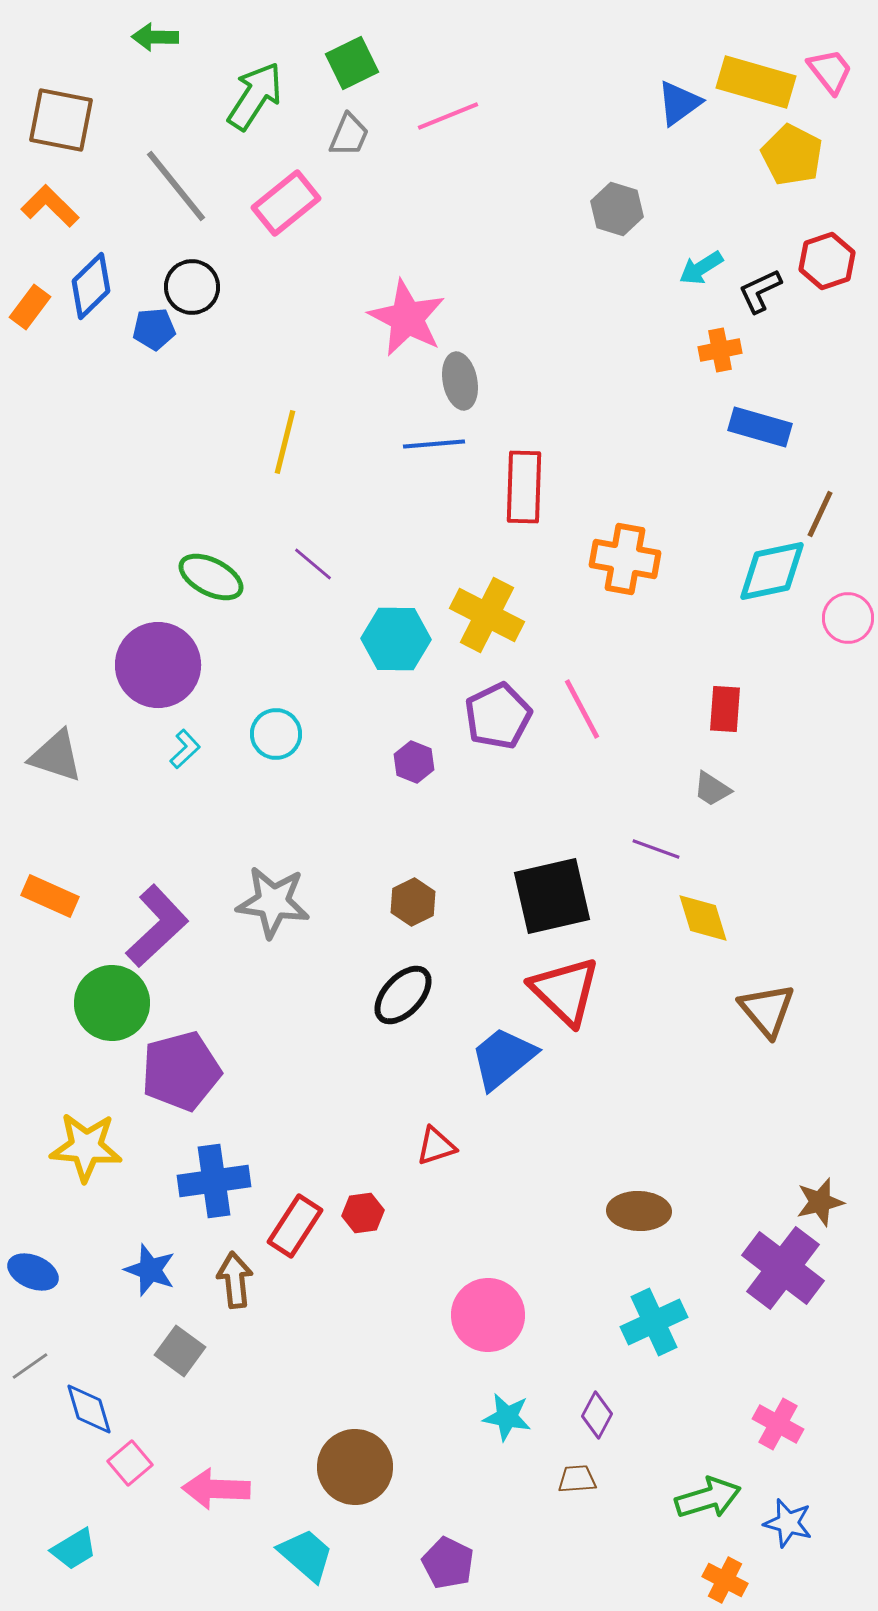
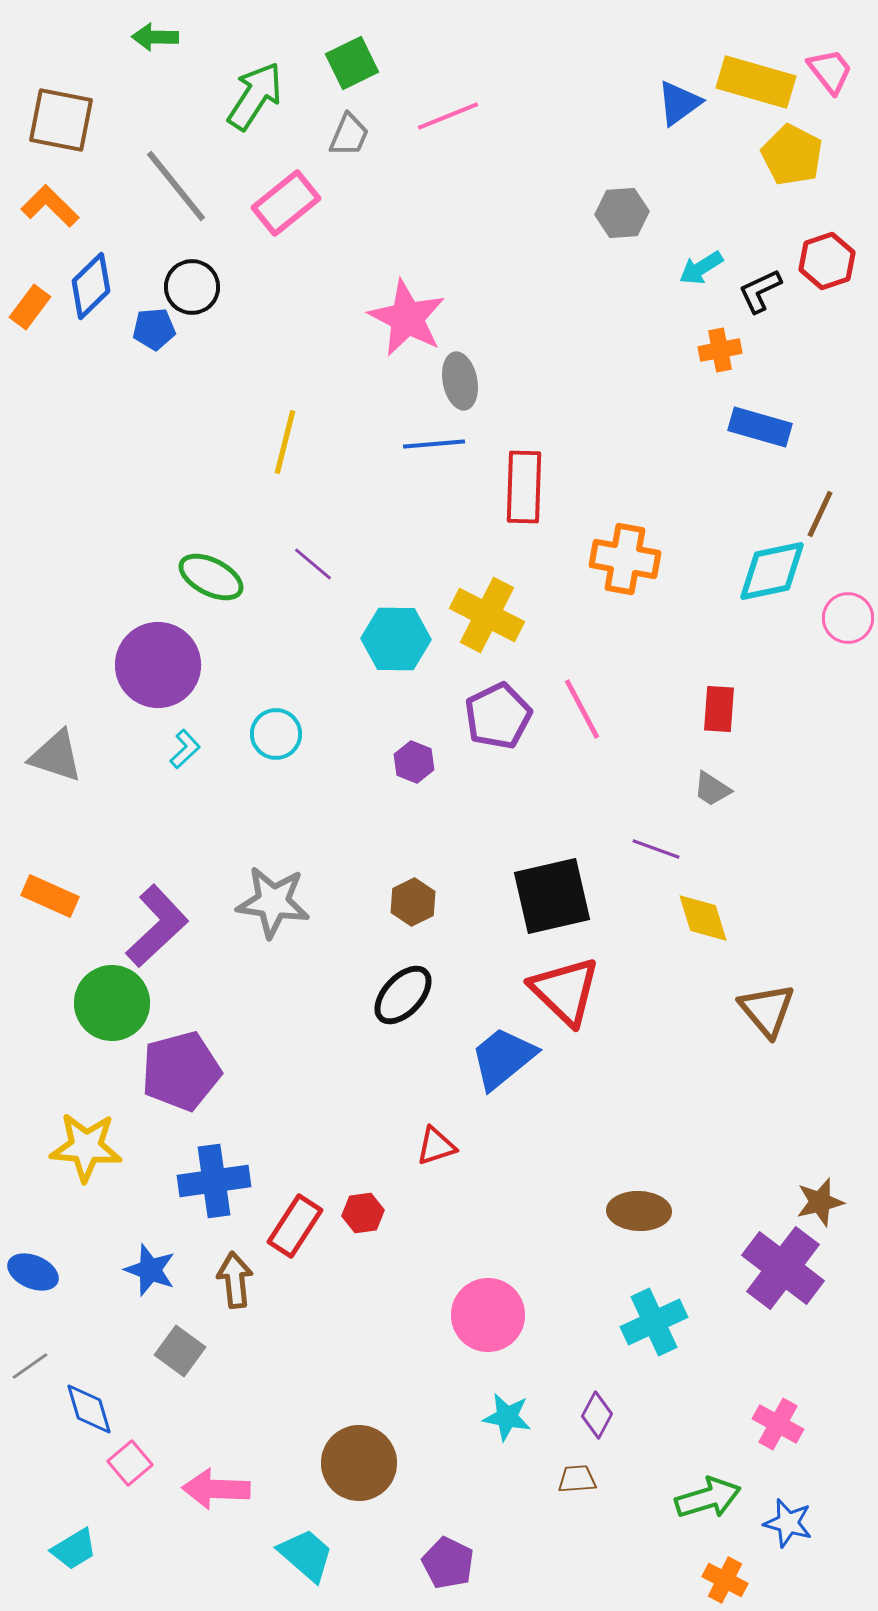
gray hexagon at (617, 209): moved 5 px right, 4 px down; rotated 21 degrees counterclockwise
red rectangle at (725, 709): moved 6 px left
brown circle at (355, 1467): moved 4 px right, 4 px up
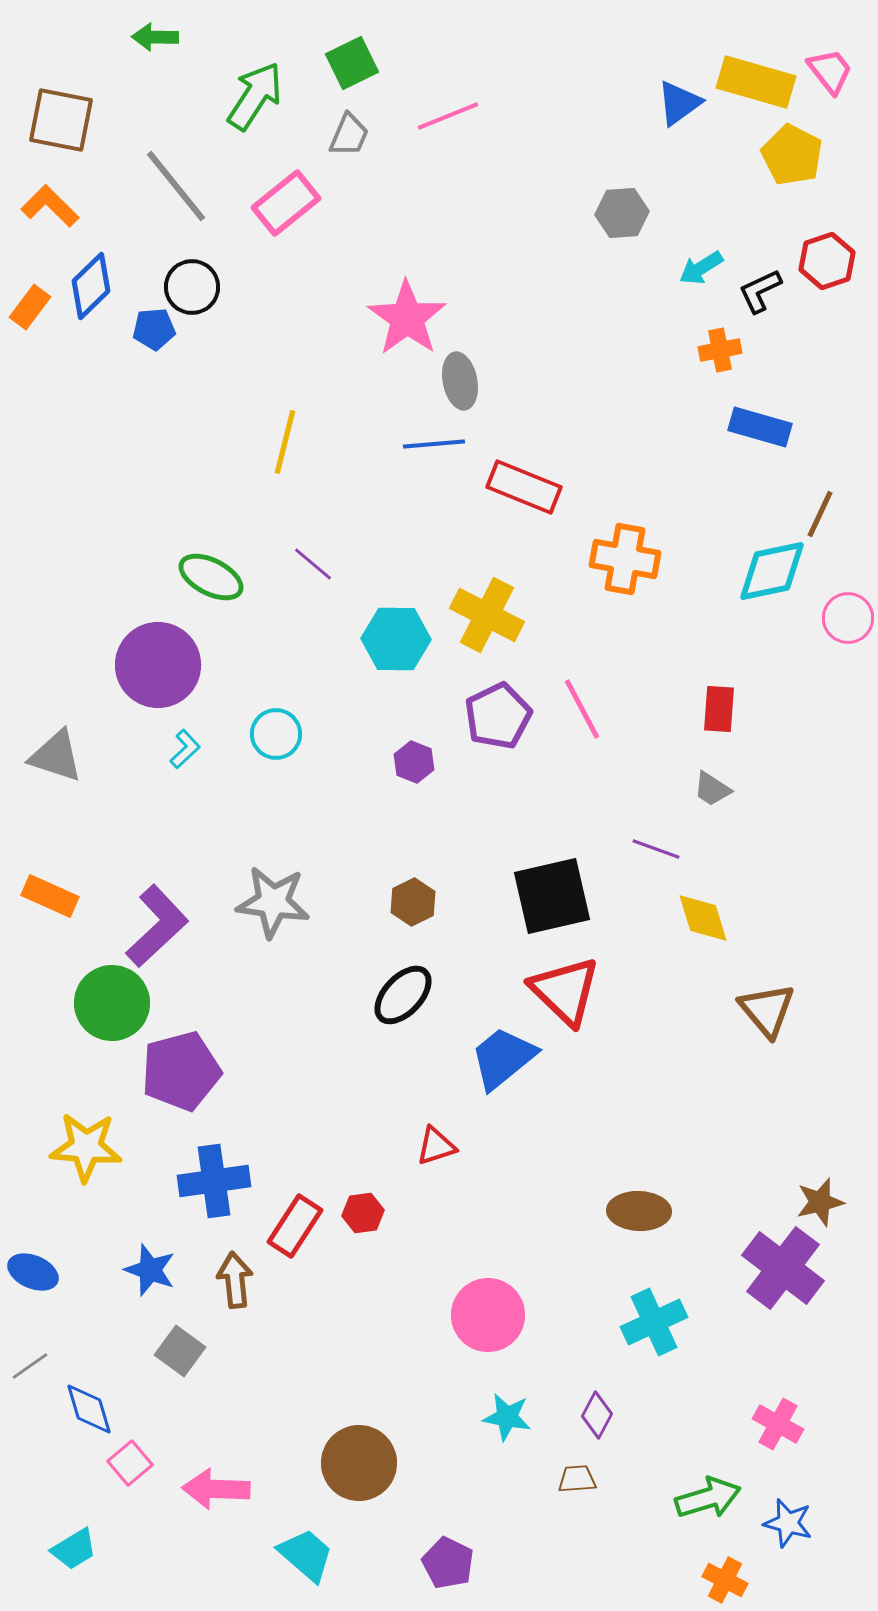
pink star at (407, 318): rotated 8 degrees clockwise
red rectangle at (524, 487): rotated 70 degrees counterclockwise
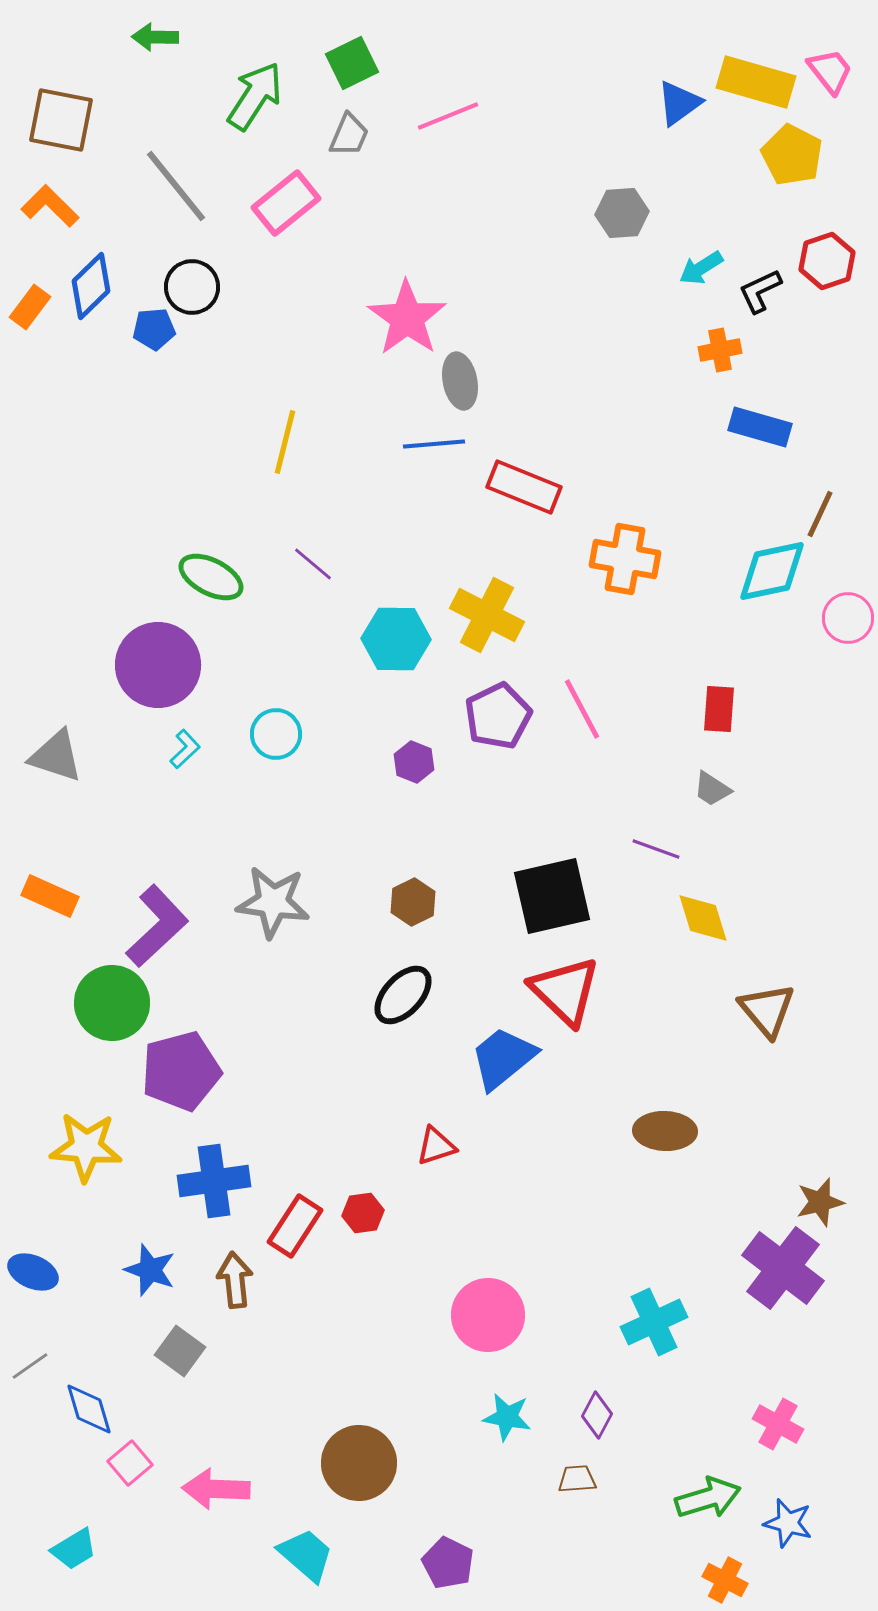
brown ellipse at (639, 1211): moved 26 px right, 80 px up
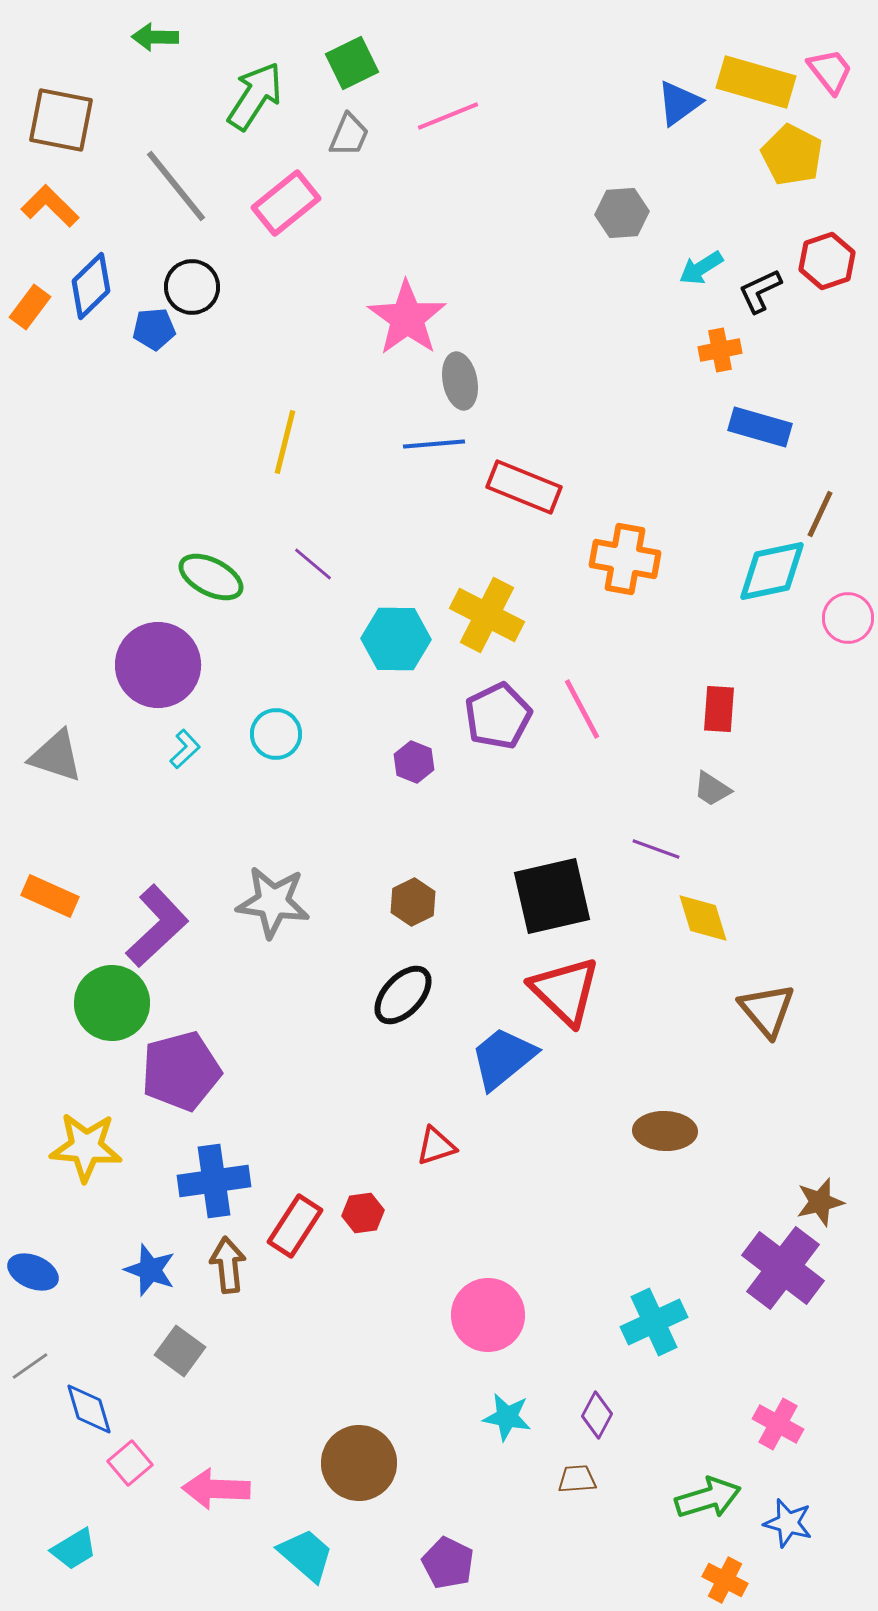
brown arrow at (235, 1280): moved 7 px left, 15 px up
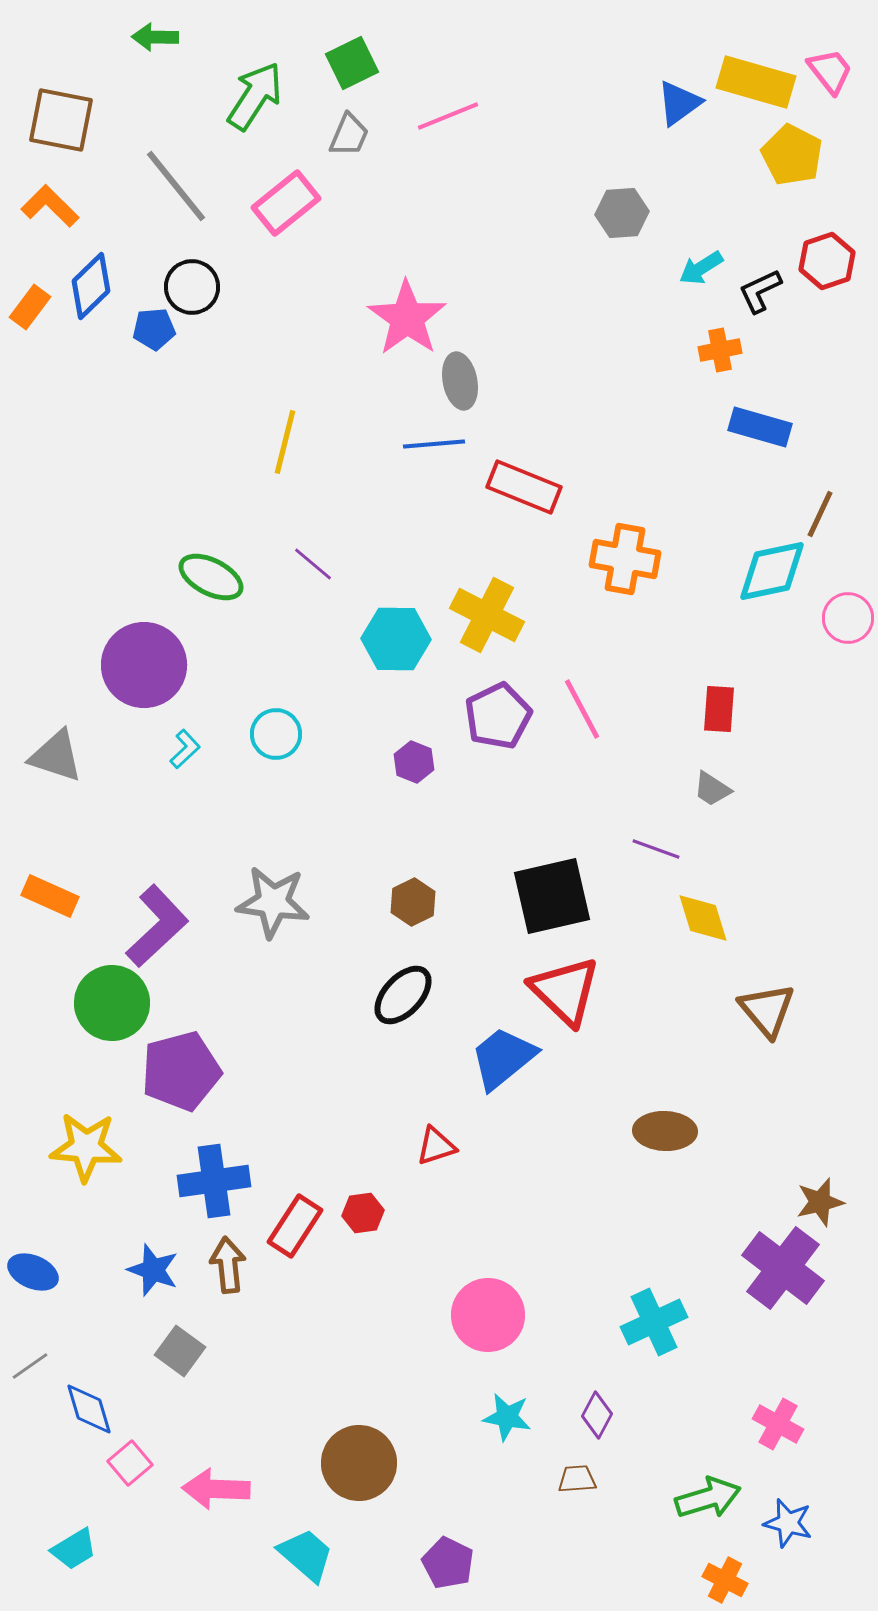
purple circle at (158, 665): moved 14 px left
blue star at (150, 1270): moved 3 px right
